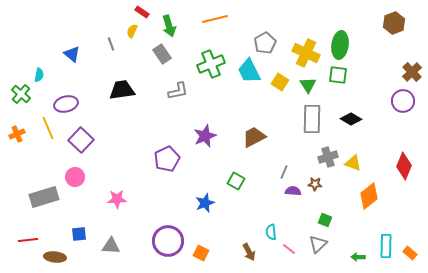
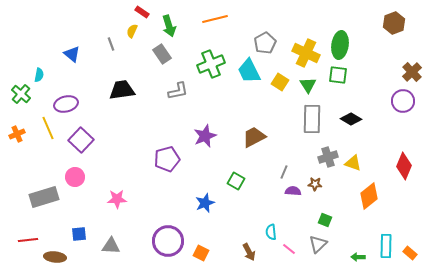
purple pentagon at (167, 159): rotated 10 degrees clockwise
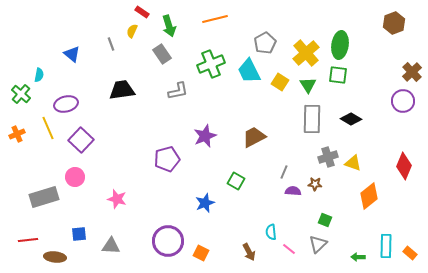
yellow cross at (306, 53): rotated 24 degrees clockwise
pink star at (117, 199): rotated 18 degrees clockwise
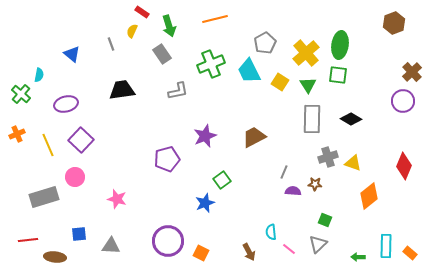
yellow line at (48, 128): moved 17 px down
green square at (236, 181): moved 14 px left, 1 px up; rotated 24 degrees clockwise
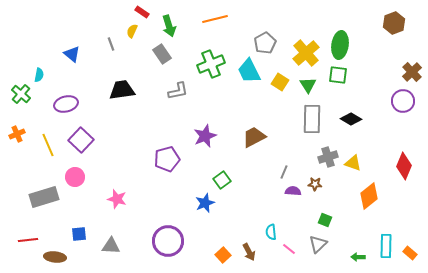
orange square at (201, 253): moved 22 px right, 2 px down; rotated 21 degrees clockwise
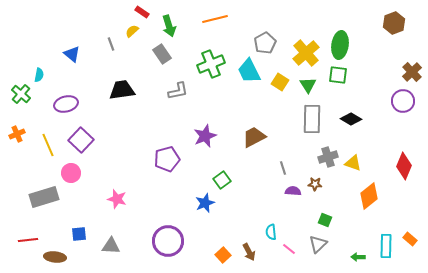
yellow semicircle at (132, 31): rotated 24 degrees clockwise
gray line at (284, 172): moved 1 px left, 4 px up; rotated 40 degrees counterclockwise
pink circle at (75, 177): moved 4 px left, 4 px up
orange rectangle at (410, 253): moved 14 px up
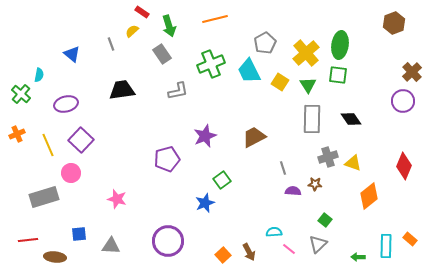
black diamond at (351, 119): rotated 25 degrees clockwise
green square at (325, 220): rotated 16 degrees clockwise
cyan semicircle at (271, 232): moved 3 px right; rotated 91 degrees clockwise
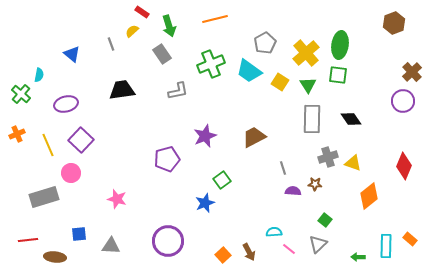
cyan trapezoid at (249, 71): rotated 28 degrees counterclockwise
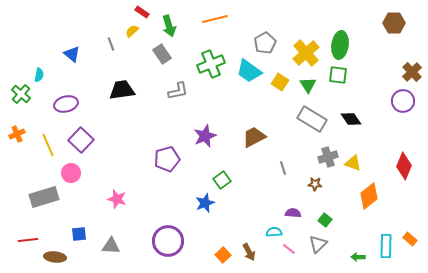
brown hexagon at (394, 23): rotated 20 degrees clockwise
gray rectangle at (312, 119): rotated 60 degrees counterclockwise
purple semicircle at (293, 191): moved 22 px down
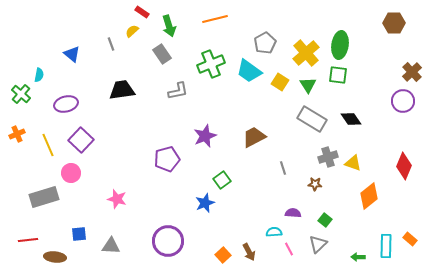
pink line at (289, 249): rotated 24 degrees clockwise
